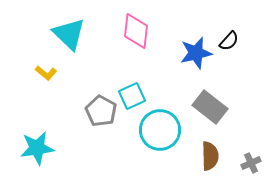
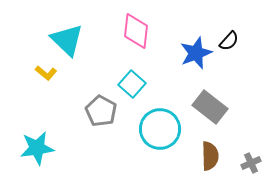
cyan triangle: moved 2 px left, 6 px down
blue star: rotated 8 degrees counterclockwise
cyan square: moved 12 px up; rotated 24 degrees counterclockwise
cyan circle: moved 1 px up
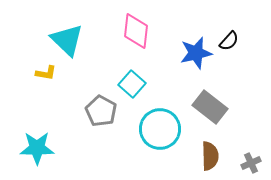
blue star: rotated 8 degrees clockwise
yellow L-shape: rotated 30 degrees counterclockwise
cyan star: rotated 8 degrees clockwise
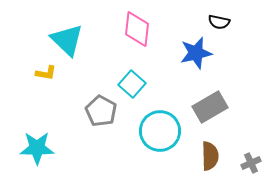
pink diamond: moved 1 px right, 2 px up
black semicircle: moved 10 px left, 19 px up; rotated 60 degrees clockwise
gray rectangle: rotated 68 degrees counterclockwise
cyan circle: moved 2 px down
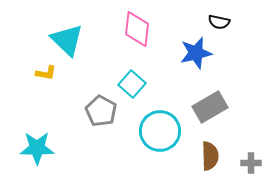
gray cross: rotated 24 degrees clockwise
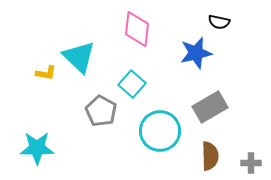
cyan triangle: moved 12 px right, 17 px down
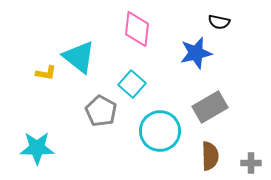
cyan triangle: rotated 6 degrees counterclockwise
